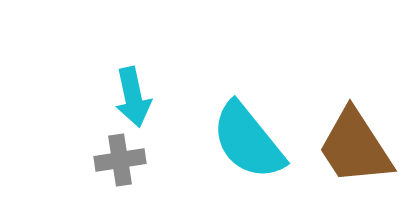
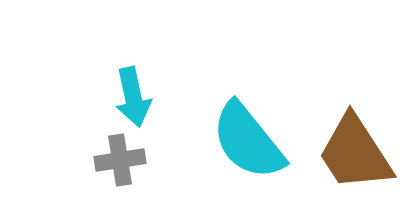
brown trapezoid: moved 6 px down
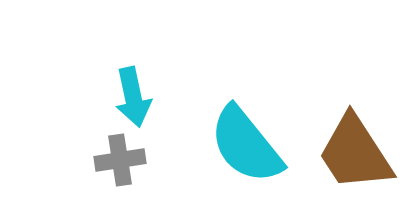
cyan semicircle: moved 2 px left, 4 px down
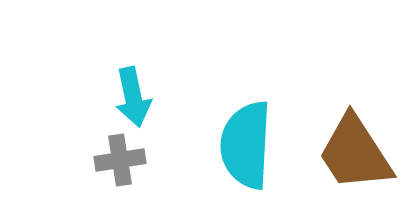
cyan semicircle: rotated 42 degrees clockwise
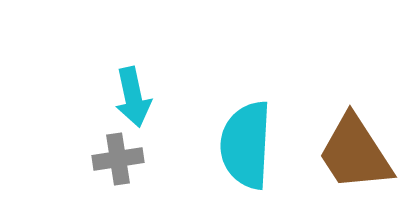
gray cross: moved 2 px left, 1 px up
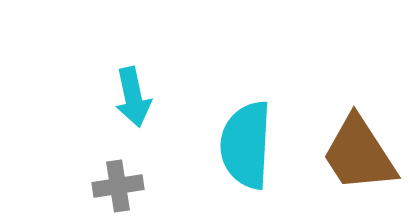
brown trapezoid: moved 4 px right, 1 px down
gray cross: moved 27 px down
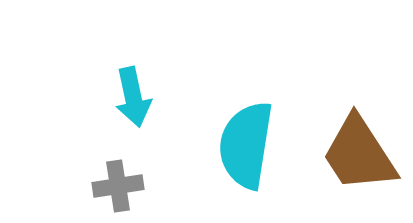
cyan semicircle: rotated 6 degrees clockwise
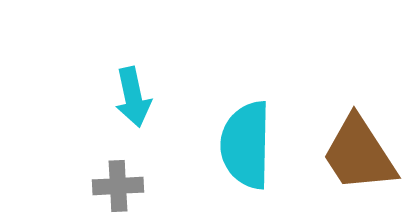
cyan semicircle: rotated 8 degrees counterclockwise
gray cross: rotated 6 degrees clockwise
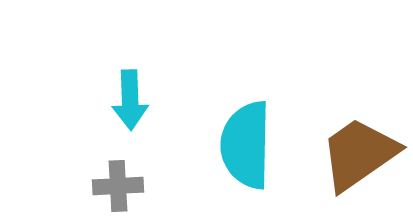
cyan arrow: moved 3 px left, 3 px down; rotated 10 degrees clockwise
brown trapezoid: rotated 88 degrees clockwise
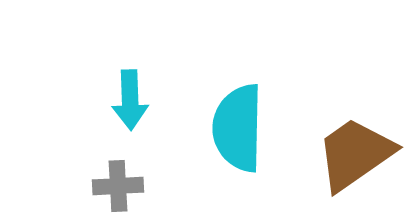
cyan semicircle: moved 8 px left, 17 px up
brown trapezoid: moved 4 px left
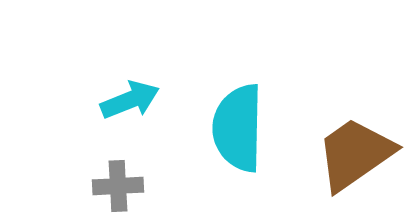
cyan arrow: rotated 110 degrees counterclockwise
